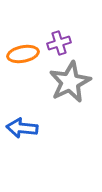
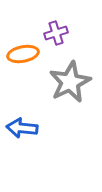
purple cross: moved 3 px left, 10 px up
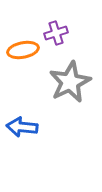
orange ellipse: moved 4 px up
blue arrow: moved 1 px up
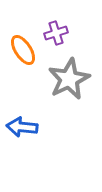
orange ellipse: rotated 68 degrees clockwise
gray star: moved 1 px left, 3 px up
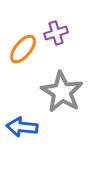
orange ellipse: moved 1 px up; rotated 72 degrees clockwise
gray star: moved 7 px left, 13 px down; rotated 15 degrees counterclockwise
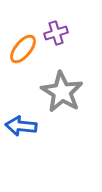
blue arrow: moved 1 px left, 1 px up
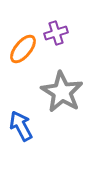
blue arrow: rotated 56 degrees clockwise
